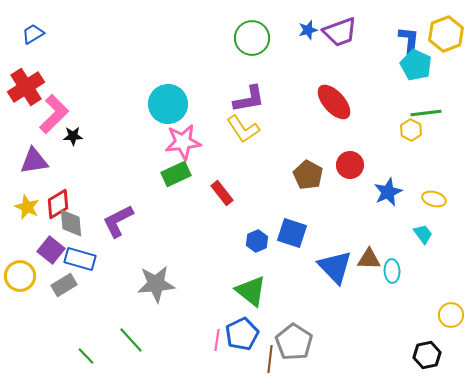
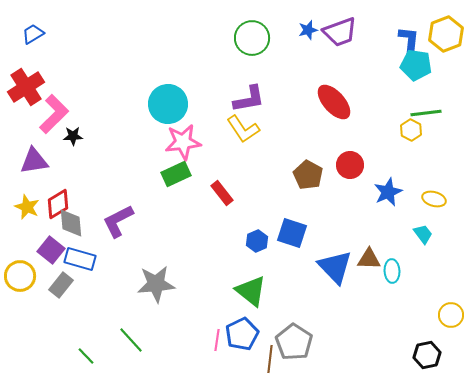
cyan pentagon at (416, 65): rotated 16 degrees counterclockwise
gray rectangle at (64, 285): moved 3 px left; rotated 20 degrees counterclockwise
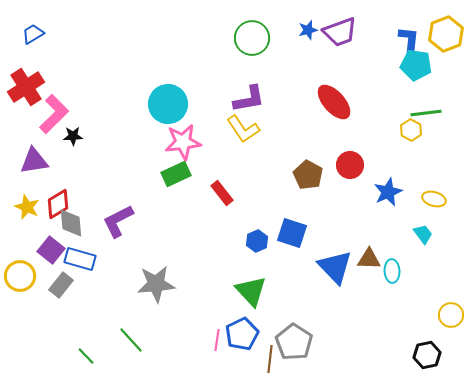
green triangle at (251, 291): rotated 8 degrees clockwise
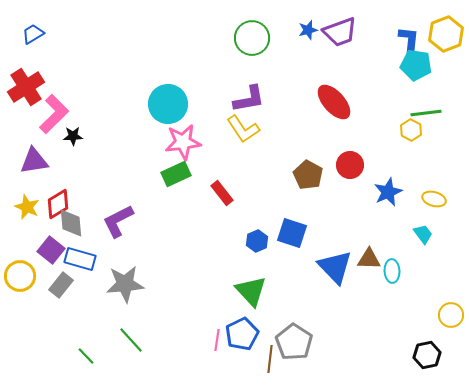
gray star at (156, 284): moved 31 px left
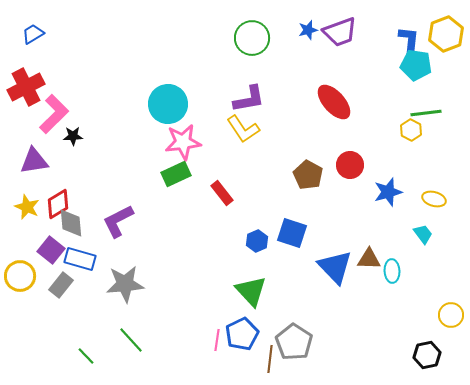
red cross at (26, 87): rotated 6 degrees clockwise
blue star at (388, 192): rotated 8 degrees clockwise
